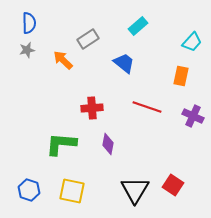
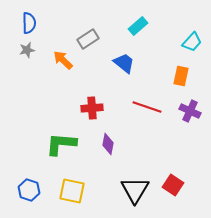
purple cross: moved 3 px left, 5 px up
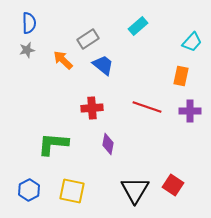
blue trapezoid: moved 21 px left, 2 px down
purple cross: rotated 25 degrees counterclockwise
green L-shape: moved 8 px left
blue hexagon: rotated 15 degrees clockwise
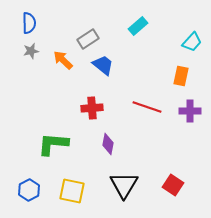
gray star: moved 4 px right, 1 px down
black triangle: moved 11 px left, 5 px up
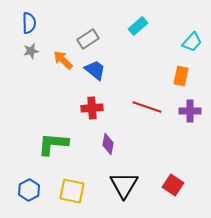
blue trapezoid: moved 8 px left, 5 px down
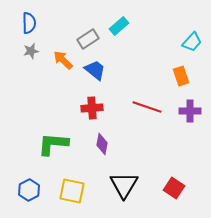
cyan rectangle: moved 19 px left
orange rectangle: rotated 30 degrees counterclockwise
purple diamond: moved 6 px left
red square: moved 1 px right, 3 px down
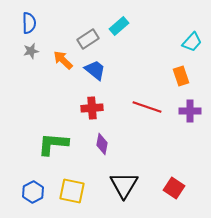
blue hexagon: moved 4 px right, 2 px down
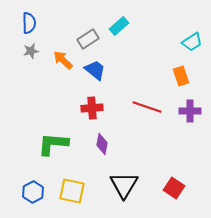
cyan trapezoid: rotated 15 degrees clockwise
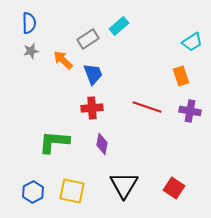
blue trapezoid: moved 2 px left, 4 px down; rotated 30 degrees clockwise
purple cross: rotated 10 degrees clockwise
green L-shape: moved 1 px right, 2 px up
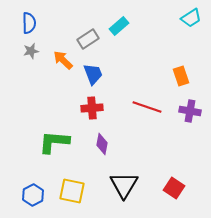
cyan trapezoid: moved 1 px left, 24 px up
blue hexagon: moved 3 px down
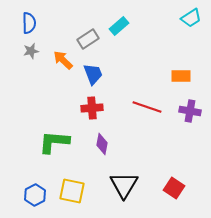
orange rectangle: rotated 72 degrees counterclockwise
blue hexagon: moved 2 px right
